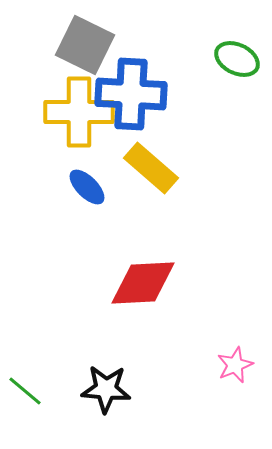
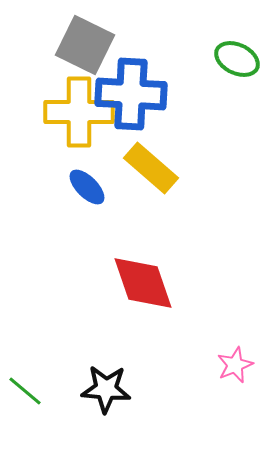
red diamond: rotated 74 degrees clockwise
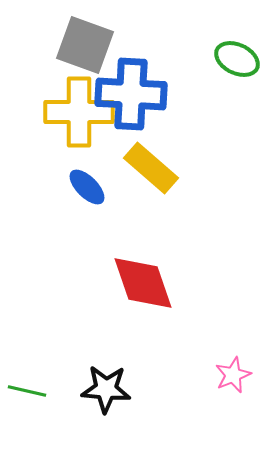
gray square: rotated 6 degrees counterclockwise
pink star: moved 2 px left, 10 px down
green line: moved 2 px right; rotated 27 degrees counterclockwise
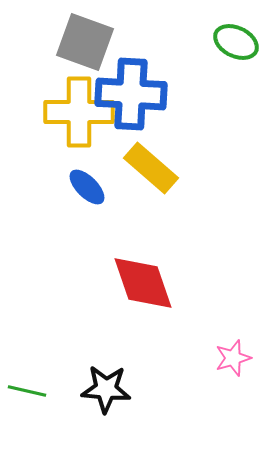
gray square: moved 3 px up
green ellipse: moved 1 px left, 17 px up
pink star: moved 17 px up; rotated 6 degrees clockwise
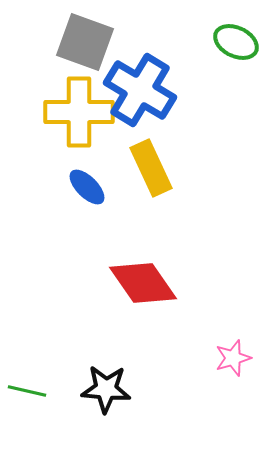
blue cross: moved 9 px right, 4 px up; rotated 28 degrees clockwise
yellow rectangle: rotated 24 degrees clockwise
red diamond: rotated 16 degrees counterclockwise
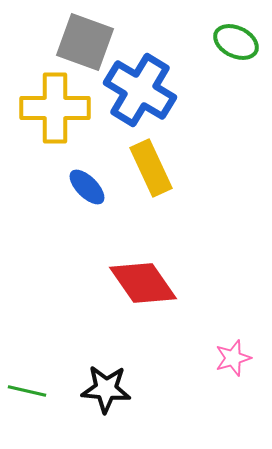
yellow cross: moved 24 px left, 4 px up
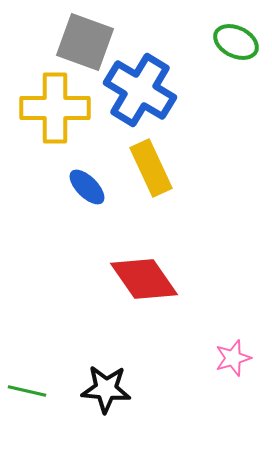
red diamond: moved 1 px right, 4 px up
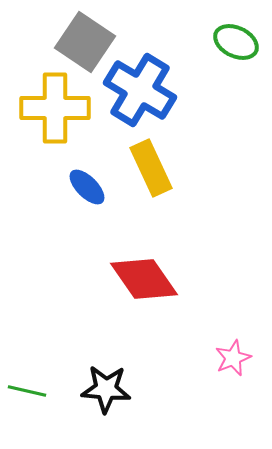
gray square: rotated 14 degrees clockwise
pink star: rotated 6 degrees counterclockwise
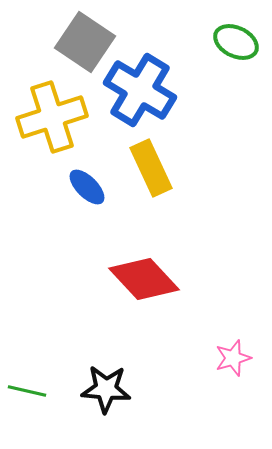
yellow cross: moved 3 px left, 9 px down; rotated 18 degrees counterclockwise
red diamond: rotated 8 degrees counterclockwise
pink star: rotated 6 degrees clockwise
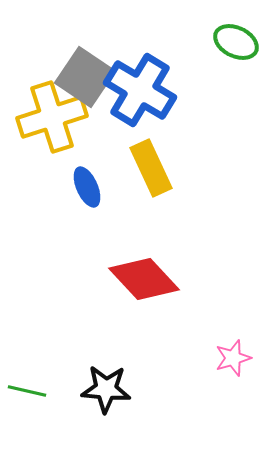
gray square: moved 35 px down
blue ellipse: rotated 21 degrees clockwise
